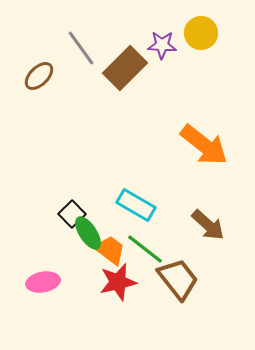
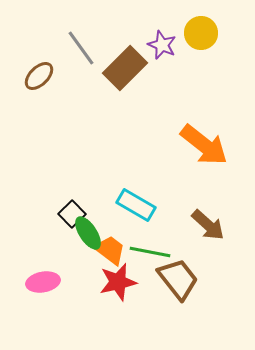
purple star: rotated 20 degrees clockwise
green line: moved 5 px right, 3 px down; rotated 27 degrees counterclockwise
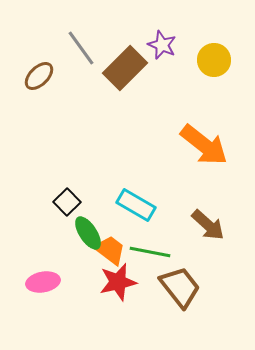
yellow circle: moved 13 px right, 27 px down
black square: moved 5 px left, 12 px up
brown trapezoid: moved 2 px right, 8 px down
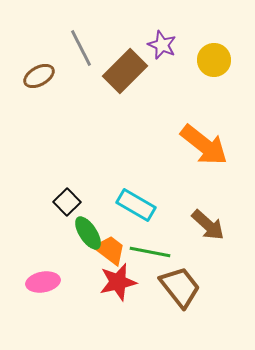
gray line: rotated 9 degrees clockwise
brown rectangle: moved 3 px down
brown ellipse: rotated 16 degrees clockwise
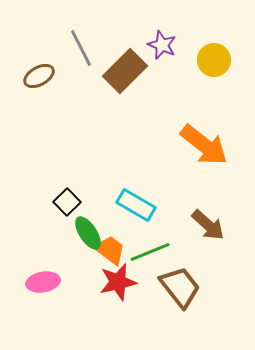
green line: rotated 33 degrees counterclockwise
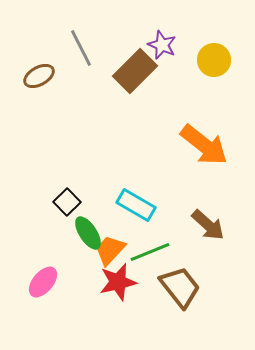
brown rectangle: moved 10 px right
orange trapezoid: rotated 84 degrees counterclockwise
pink ellipse: rotated 40 degrees counterclockwise
